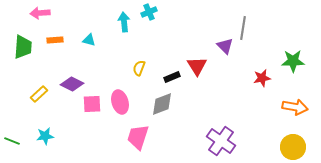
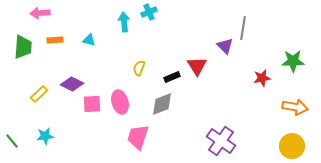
green line: rotated 28 degrees clockwise
yellow circle: moved 1 px left, 1 px up
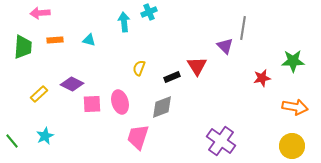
gray diamond: moved 3 px down
cyan star: rotated 18 degrees counterclockwise
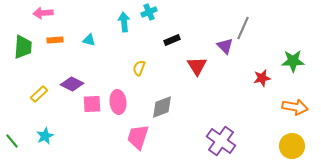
pink arrow: moved 3 px right
gray line: rotated 15 degrees clockwise
black rectangle: moved 37 px up
pink ellipse: moved 2 px left; rotated 10 degrees clockwise
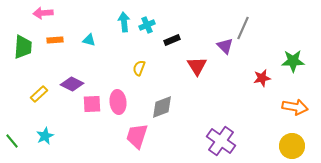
cyan cross: moved 2 px left, 13 px down
pink trapezoid: moved 1 px left, 1 px up
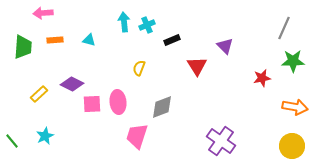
gray line: moved 41 px right
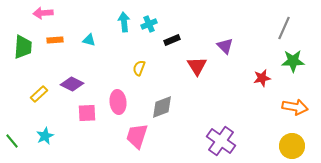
cyan cross: moved 2 px right, 1 px up
pink square: moved 5 px left, 9 px down
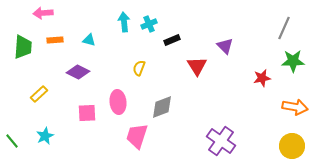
purple diamond: moved 6 px right, 12 px up
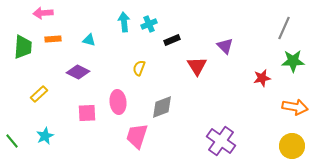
orange rectangle: moved 2 px left, 1 px up
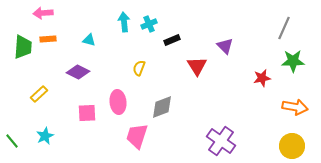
orange rectangle: moved 5 px left
